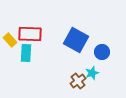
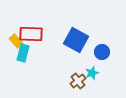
red rectangle: moved 1 px right
yellow rectangle: moved 6 px right, 1 px down
cyan rectangle: moved 3 px left; rotated 12 degrees clockwise
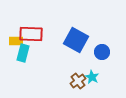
yellow rectangle: rotated 48 degrees counterclockwise
cyan star: moved 4 px down; rotated 24 degrees counterclockwise
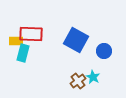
blue circle: moved 2 px right, 1 px up
cyan star: moved 1 px right
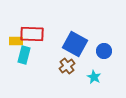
red rectangle: moved 1 px right
blue square: moved 1 px left, 4 px down
cyan rectangle: moved 1 px right, 2 px down
cyan star: moved 1 px right
brown cross: moved 11 px left, 15 px up
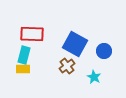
yellow rectangle: moved 7 px right, 28 px down
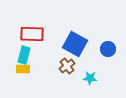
blue circle: moved 4 px right, 2 px up
cyan star: moved 4 px left, 1 px down; rotated 24 degrees counterclockwise
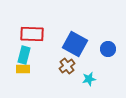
cyan star: moved 1 px left, 1 px down; rotated 16 degrees counterclockwise
